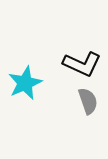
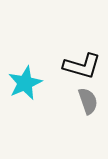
black L-shape: moved 2 px down; rotated 9 degrees counterclockwise
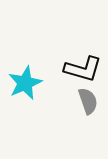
black L-shape: moved 1 px right, 3 px down
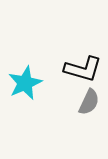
gray semicircle: moved 1 px right, 1 px down; rotated 44 degrees clockwise
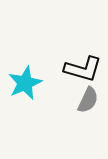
gray semicircle: moved 1 px left, 2 px up
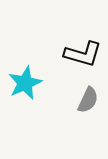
black L-shape: moved 15 px up
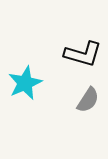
gray semicircle: rotated 8 degrees clockwise
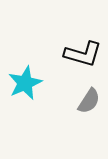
gray semicircle: moved 1 px right, 1 px down
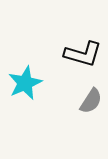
gray semicircle: moved 2 px right
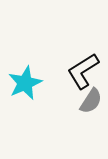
black L-shape: moved 17 px down; rotated 132 degrees clockwise
